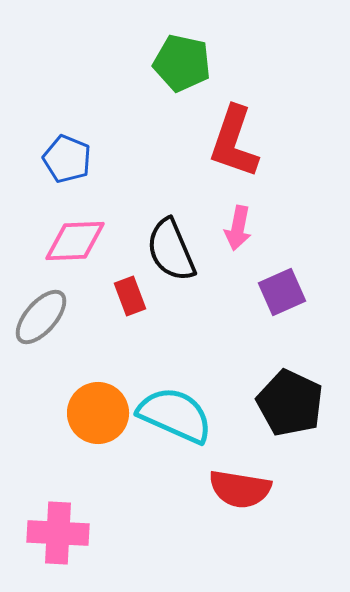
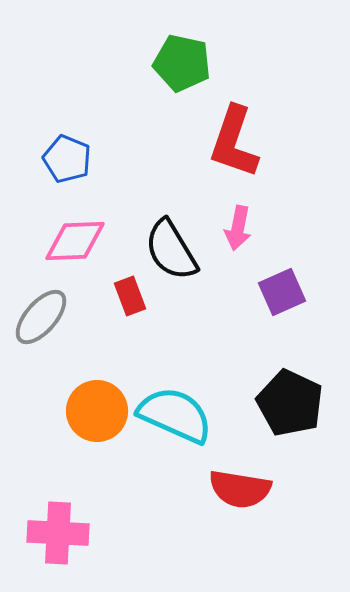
black semicircle: rotated 8 degrees counterclockwise
orange circle: moved 1 px left, 2 px up
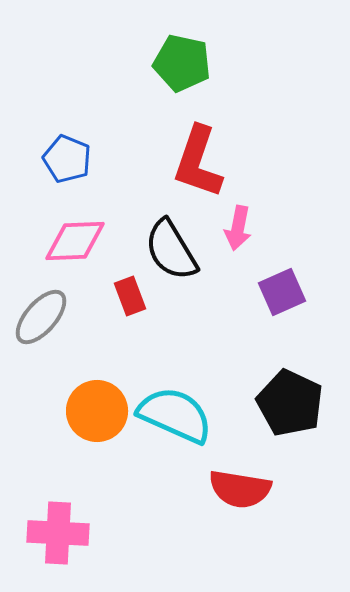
red L-shape: moved 36 px left, 20 px down
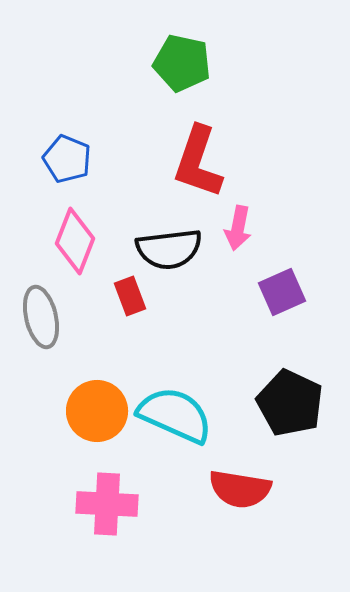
pink diamond: rotated 66 degrees counterclockwise
black semicircle: moved 2 px left, 1 px up; rotated 66 degrees counterclockwise
gray ellipse: rotated 54 degrees counterclockwise
pink cross: moved 49 px right, 29 px up
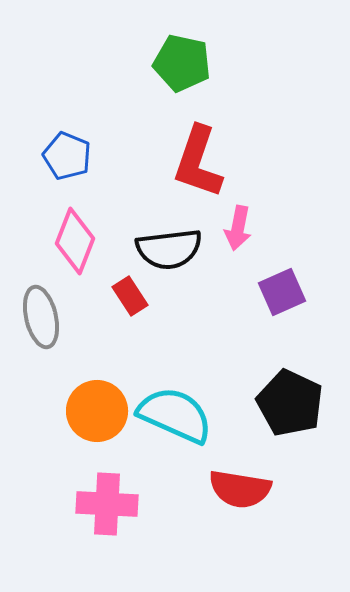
blue pentagon: moved 3 px up
red rectangle: rotated 12 degrees counterclockwise
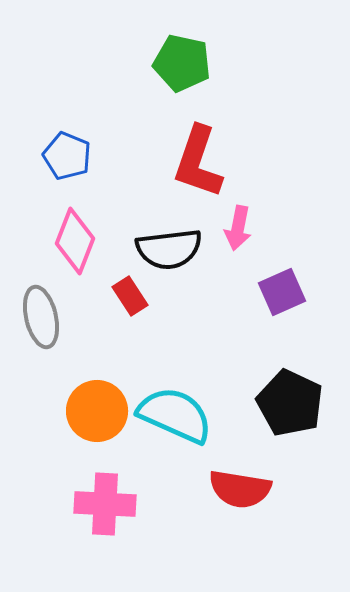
pink cross: moved 2 px left
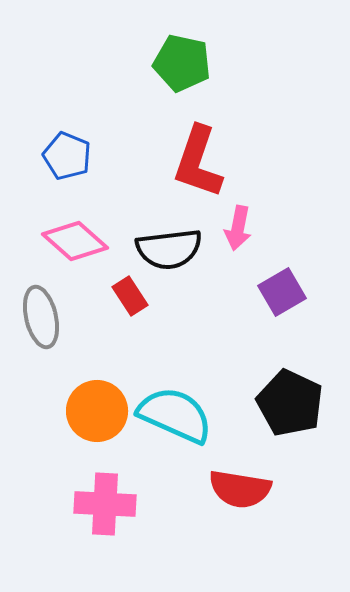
pink diamond: rotated 70 degrees counterclockwise
purple square: rotated 6 degrees counterclockwise
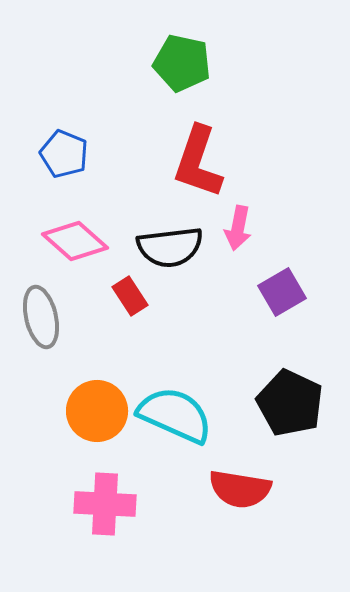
blue pentagon: moved 3 px left, 2 px up
black semicircle: moved 1 px right, 2 px up
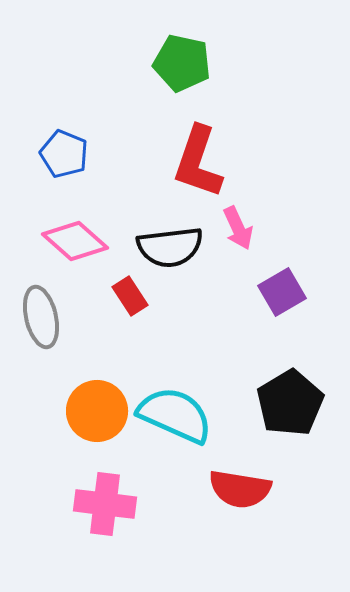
pink arrow: rotated 36 degrees counterclockwise
black pentagon: rotated 16 degrees clockwise
pink cross: rotated 4 degrees clockwise
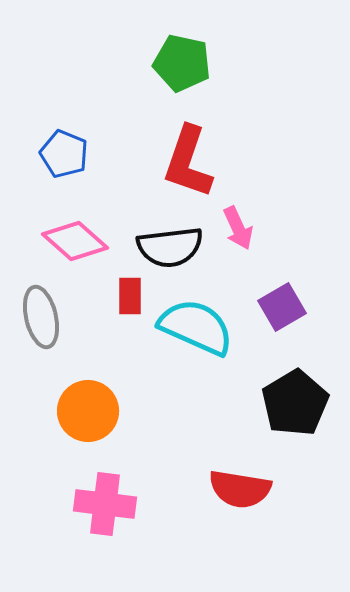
red L-shape: moved 10 px left
purple square: moved 15 px down
red rectangle: rotated 33 degrees clockwise
black pentagon: moved 5 px right
orange circle: moved 9 px left
cyan semicircle: moved 21 px right, 88 px up
